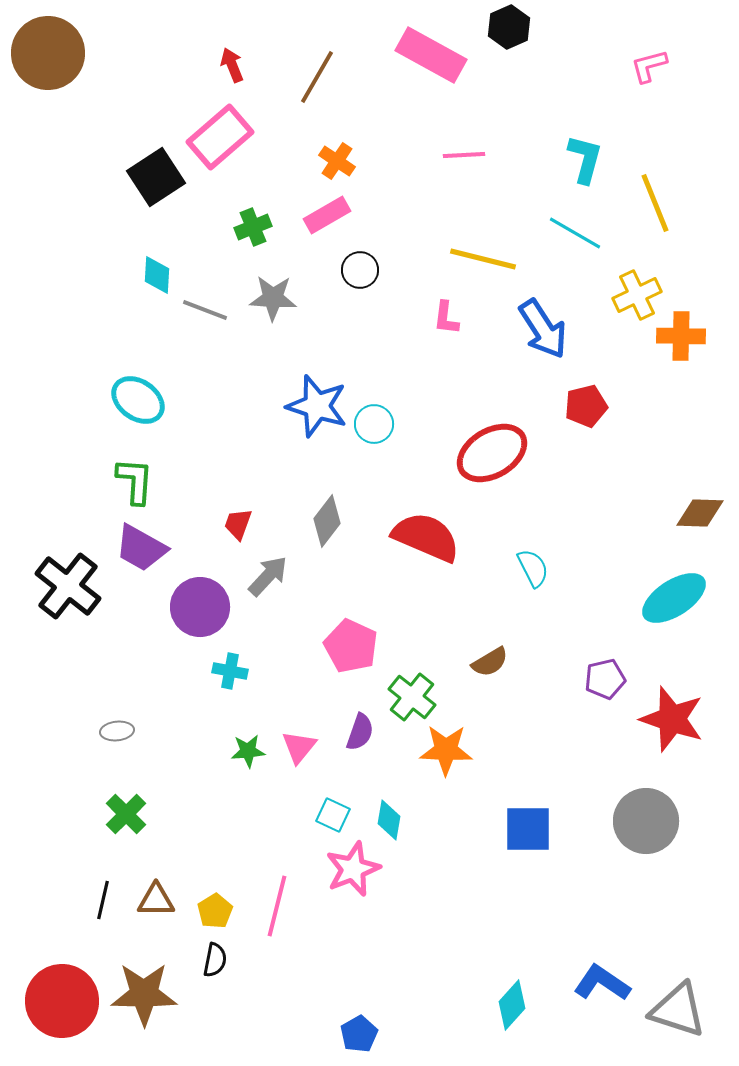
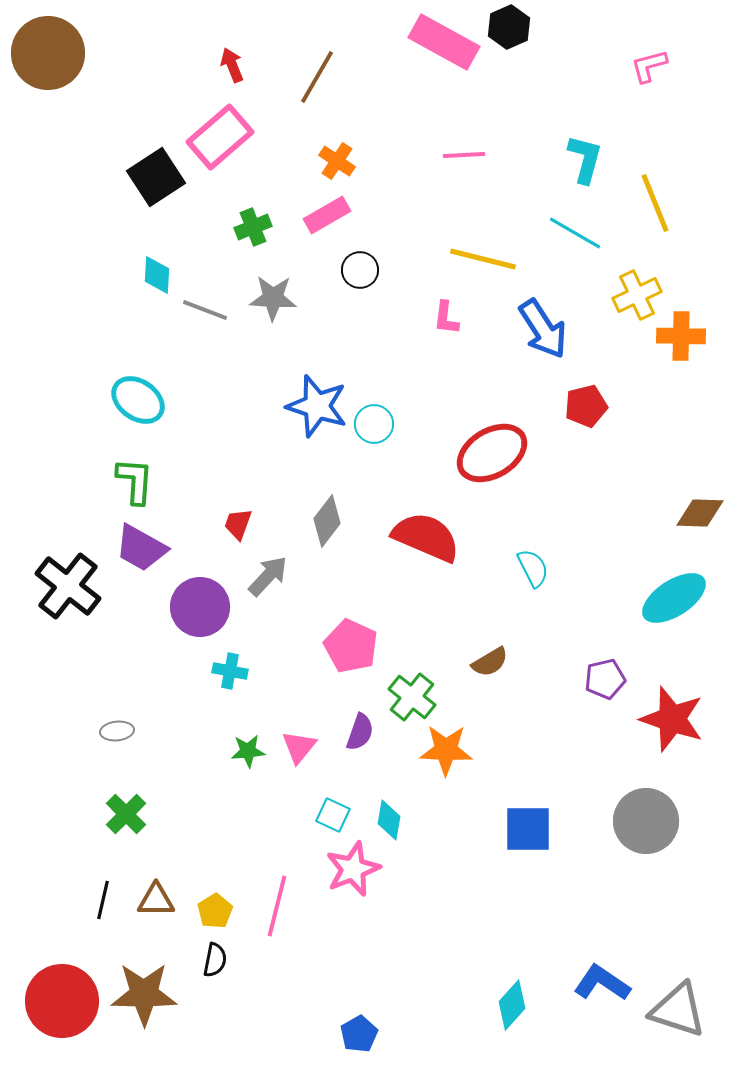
pink rectangle at (431, 55): moved 13 px right, 13 px up
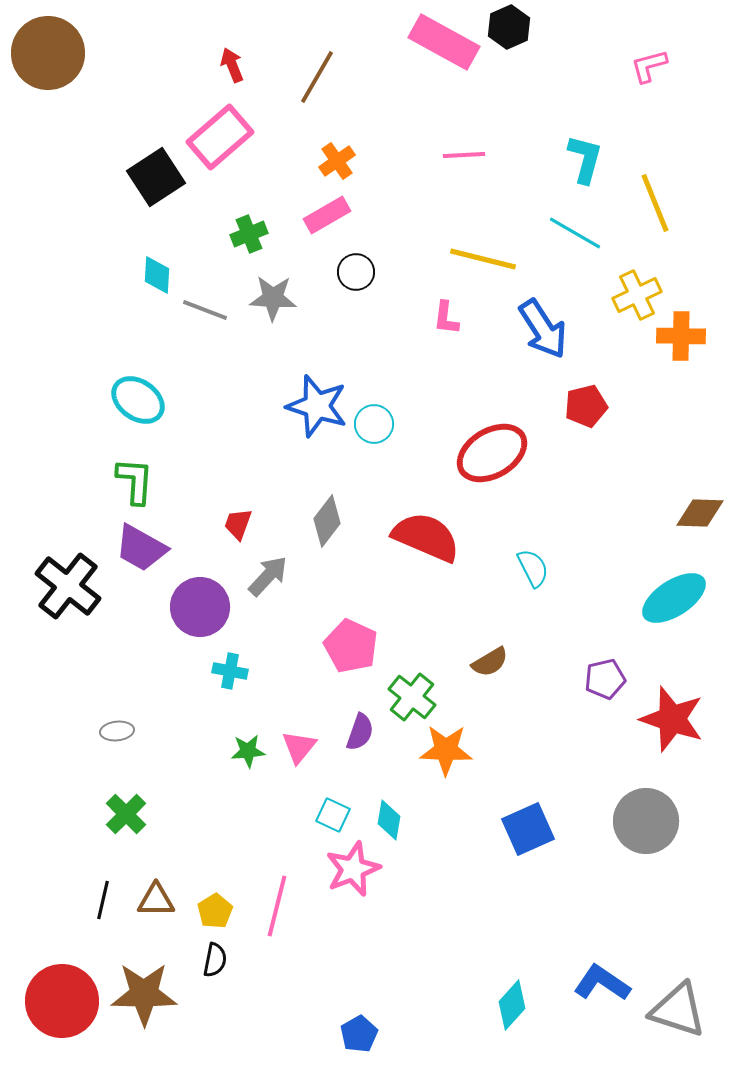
orange cross at (337, 161): rotated 21 degrees clockwise
green cross at (253, 227): moved 4 px left, 7 px down
black circle at (360, 270): moved 4 px left, 2 px down
blue square at (528, 829): rotated 24 degrees counterclockwise
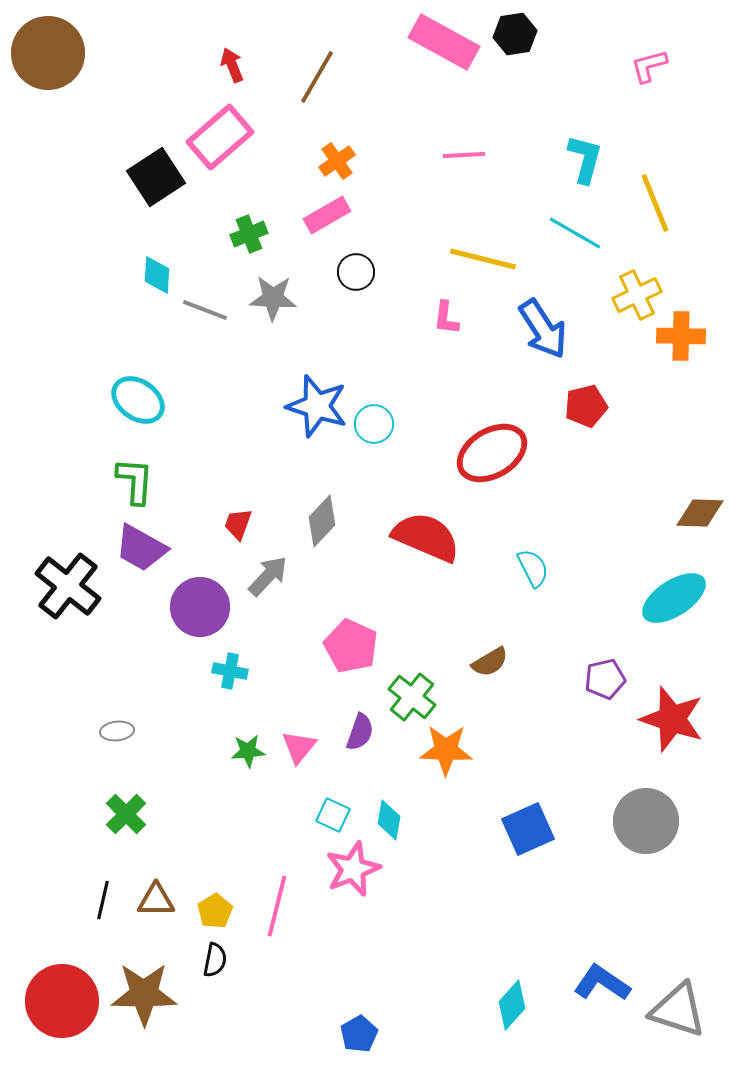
black hexagon at (509, 27): moved 6 px right, 7 px down; rotated 15 degrees clockwise
gray diamond at (327, 521): moved 5 px left; rotated 6 degrees clockwise
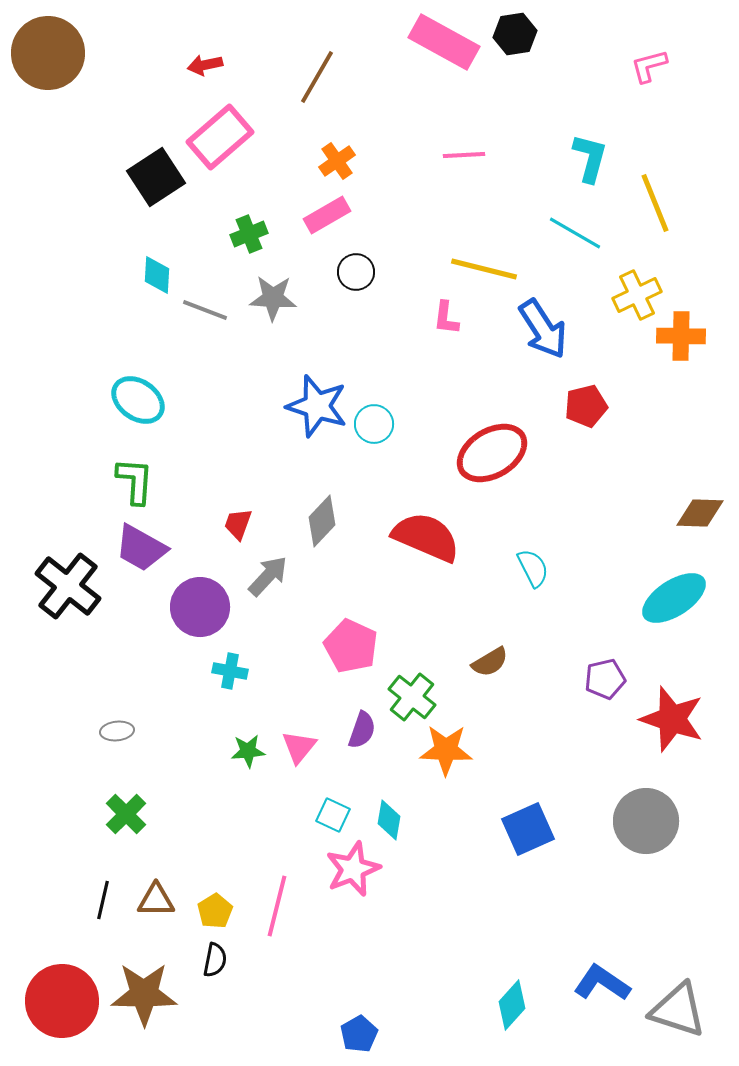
red arrow at (232, 65): moved 27 px left; rotated 80 degrees counterclockwise
cyan L-shape at (585, 159): moved 5 px right, 1 px up
yellow line at (483, 259): moved 1 px right, 10 px down
purple semicircle at (360, 732): moved 2 px right, 2 px up
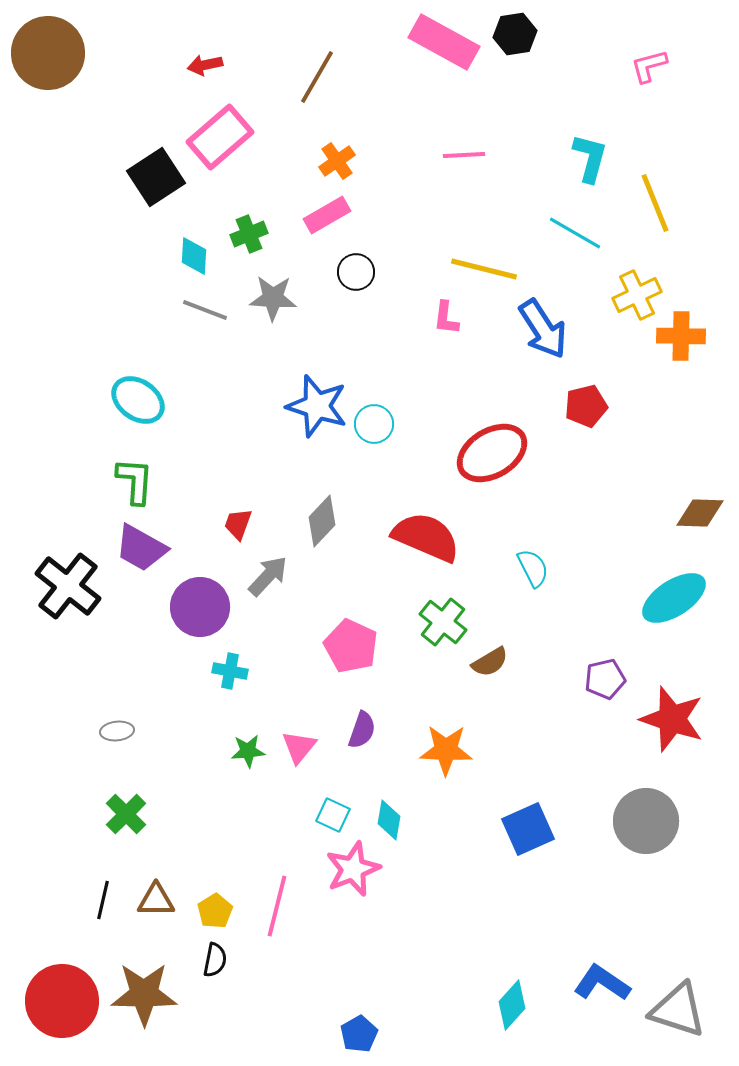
cyan diamond at (157, 275): moved 37 px right, 19 px up
green cross at (412, 697): moved 31 px right, 75 px up
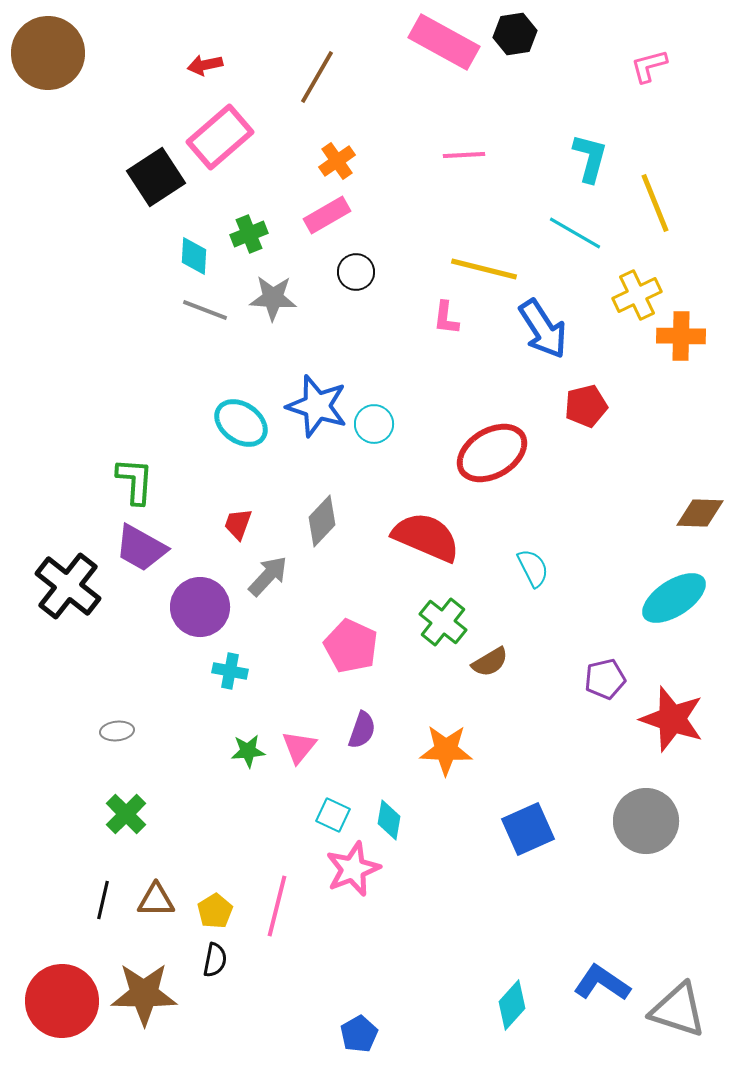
cyan ellipse at (138, 400): moved 103 px right, 23 px down
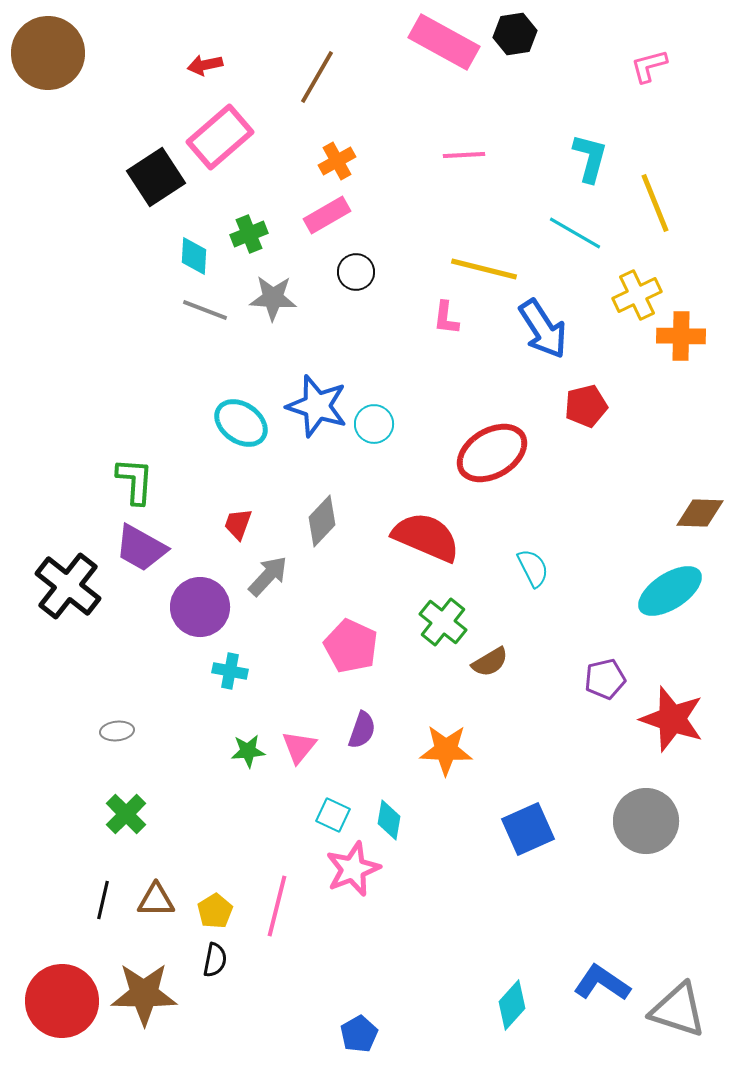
orange cross at (337, 161): rotated 6 degrees clockwise
cyan ellipse at (674, 598): moved 4 px left, 7 px up
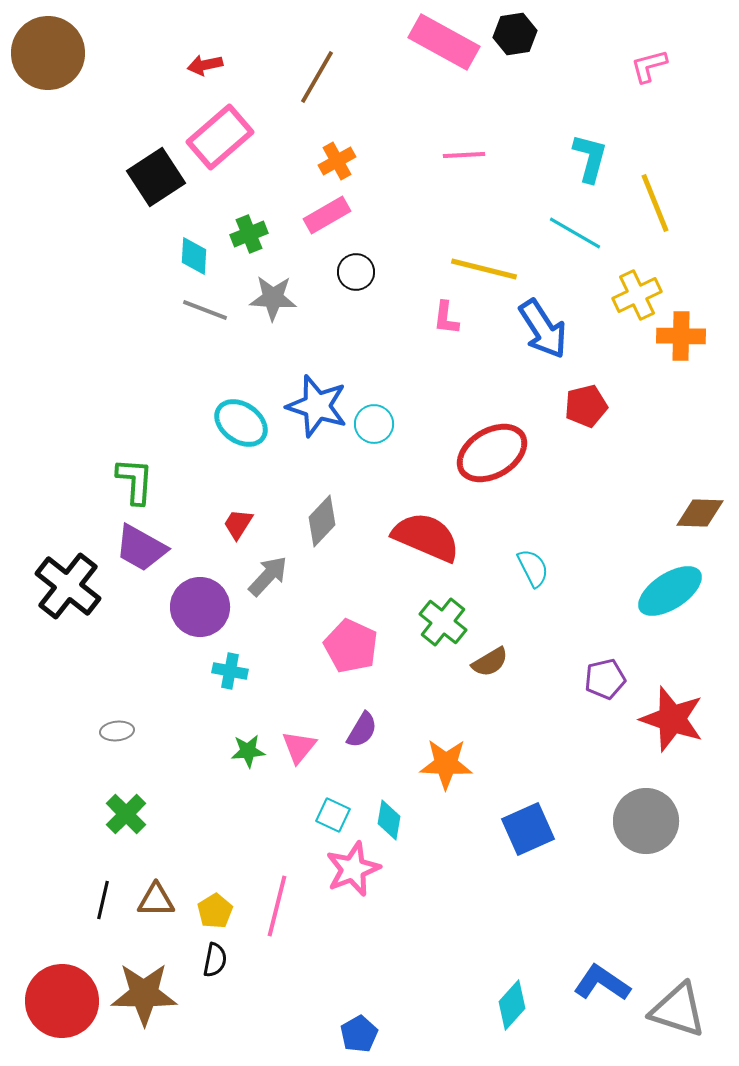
red trapezoid at (238, 524): rotated 12 degrees clockwise
purple semicircle at (362, 730): rotated 12 degrees clockwise
orange star at (446, 750): moved 14 px down
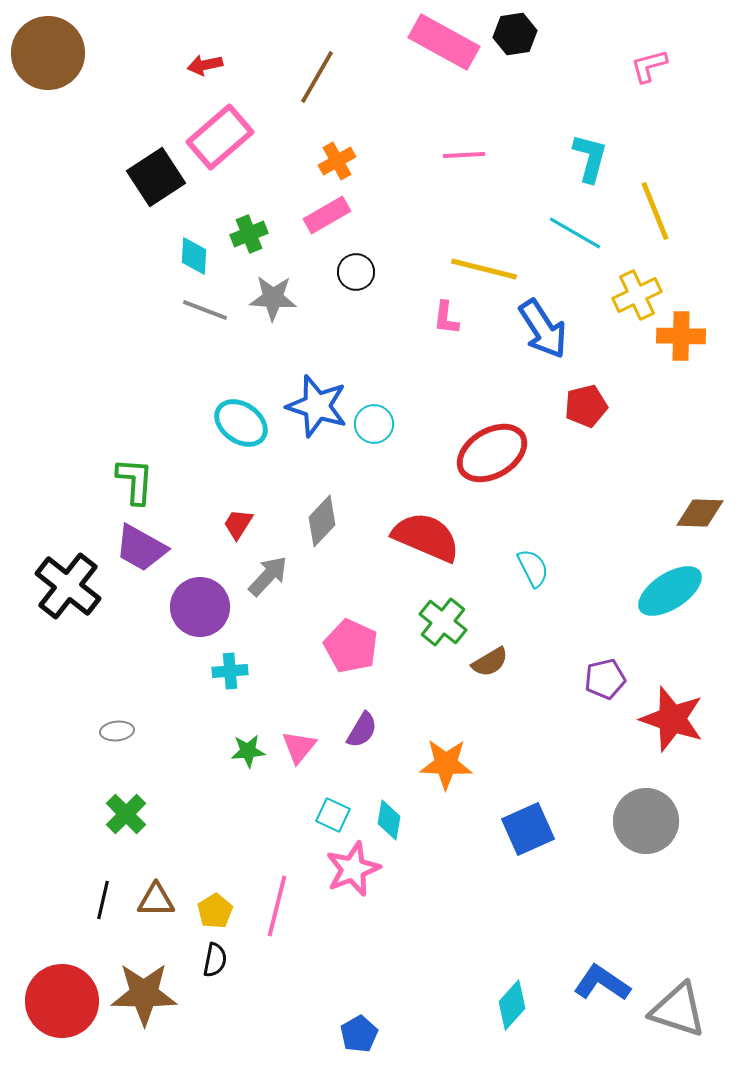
yellow line at (655, 203): moved 8 px down
cyan cross at (230, 671): rotated 16 degrees counterclockwise
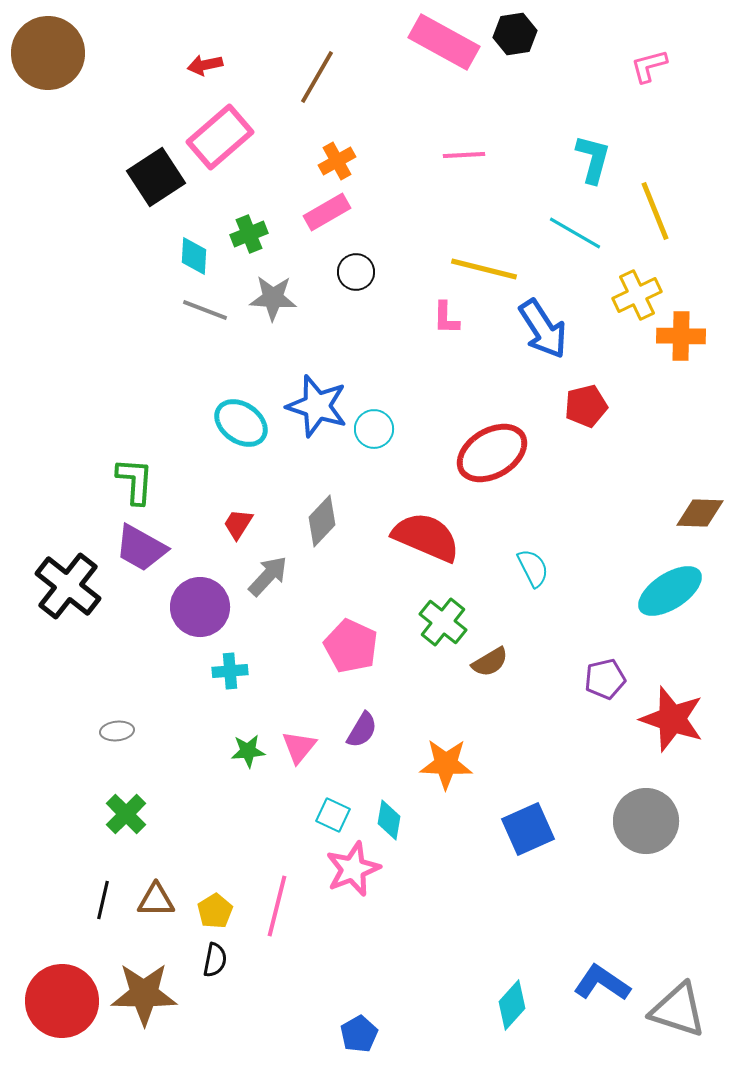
cyan L-shape at (590, 158): moved 3 px right, 1 px down
pink rectangle at (327, 215): moved 3 px up
pink L-shape at (446, 318): rotated 6 degrees counterclockwise
cyan circle at (374, 424): moved 5 px down
